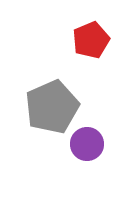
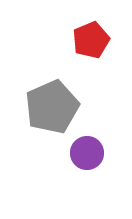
purple circle: moved 9 px down
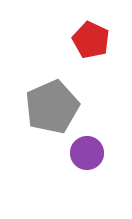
red pentagon: rotated 24 degrees counterclockwise
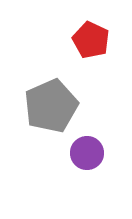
gray pentagon: moved 1 px left, 1 px up
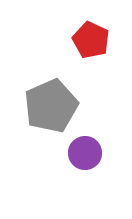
purple circle: moved 2 px left
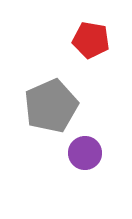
red pentagon: rotated 15 degrees counterclockwise
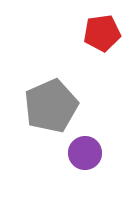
red pentagon: moved 11 px right, 7 px up; rotated 18 degrees counterclockwise
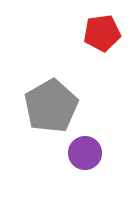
gray pentagon: rotated 6 degrees counterclockwise
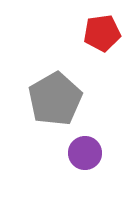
gray pentagon: moved 4 px right, 7 px up
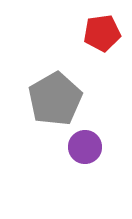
purple circle: moved 6 px up
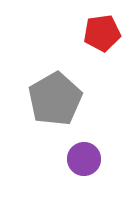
purple circle: moved 1 px left, 12 px down
